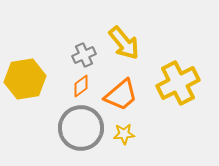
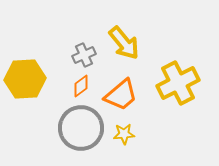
yellow hexagon: rotated 6 degrees clockwise
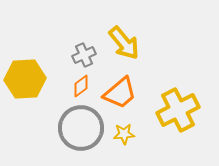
yellow cross: moved 27 px down
orange trapezoid: moved 1 px left, 2 px up
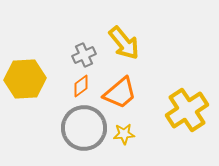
yellow cross: moved 9 px right; rotated 6 degrees counterclockwise
gray circle: moved 3 px right
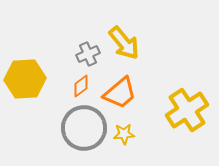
gray cross: moved 4 px right, 1 px up
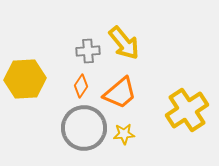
gray cross: moved 3 px up; rotated 20 degrees clockwise
orange diamond: rotated 20 degrees counterclockwise
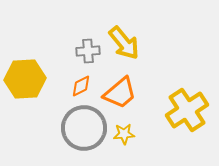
orange diamond: rotated 30 degrees clockwise
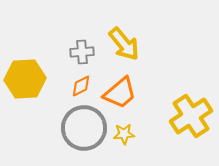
yellow arrow: moved 1 px down
gray cross: moved 6 px left, 1 px down
yellow cross: moved 4 px right, 6 px down
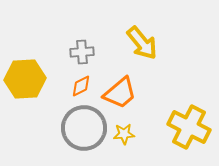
yellow arrow: moved 18 px right, 1 px up
yellow cross: moved 2 px left, 11 px down; rotated 30 degrees counterclockwise
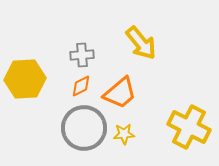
yellow arrow: moved 1 px left
gray cross: moved 3 px down
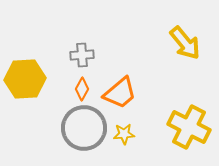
yellow arrow: moved 44 px right
orange diamond: moved 1 px right, 3 px down; rotated 35 degrees counterclockwise
